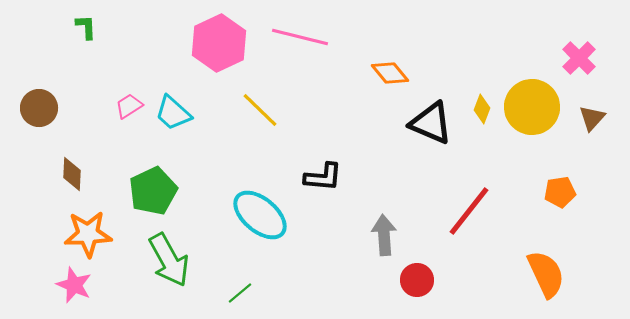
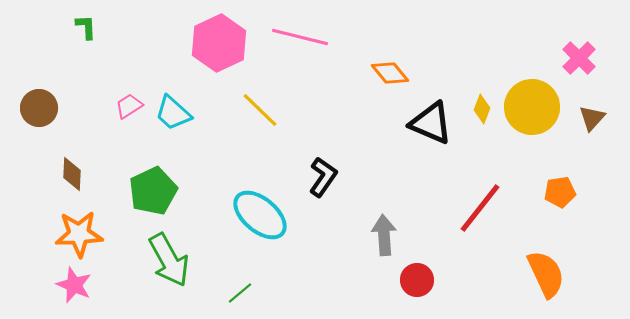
black L-shape: rotated 60 degrees counterclockwise
red line: moved 11 px right, 3 px up
orange star: moved 9 px left
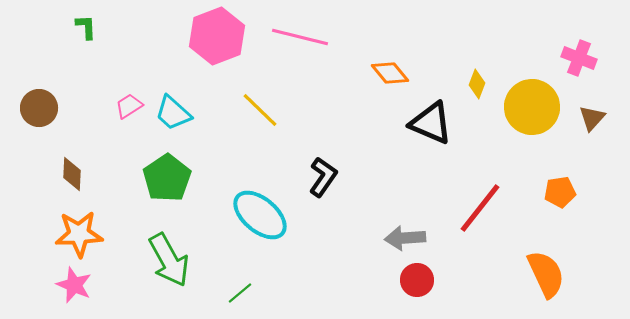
pink hexagon: moved 2 px left, 7 px up; rotated 4 degrees clockwise
pink cross: rotated 24 degrees counterclockwise
yellow diamond: moved 5 px left, 25 px up
green pentagon: moved 14 px right, 13 px up; rotated 9 degrees counterclockwise
gray arrow: moved 21 px right, 3 px down; rotated 90 degrees counterclockwise
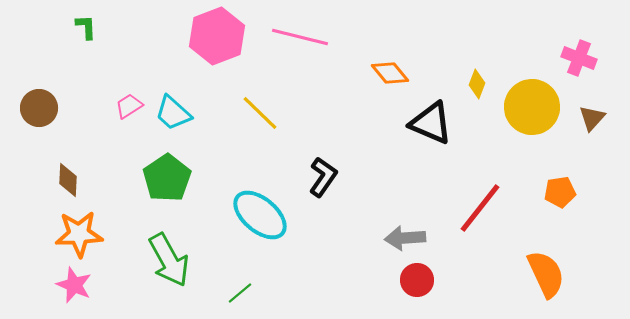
yellow line: moved 3 px down
brown diamond: moved 4 px left, 6 px down
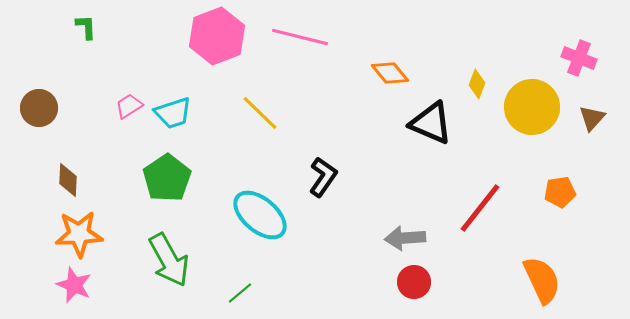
cyan trapezoid: rotated 60 degrees counterclockwise
orange semicircle: moved 4 px left, 6 px down
red circle: moved 3 px left, 2 px down
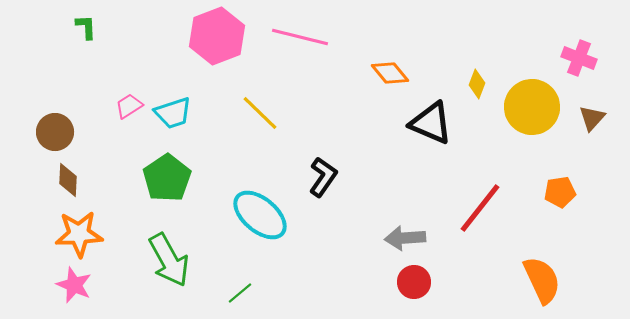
brown circle: moved 16 px right, 24 px down
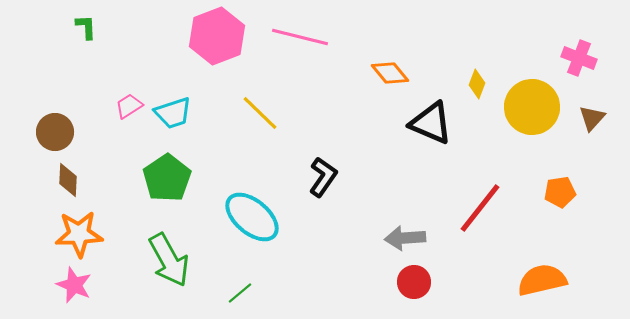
cyan ellipse: moved 8 px left, 2 px down
orange semicircle: rotated 78 degrees counterclockwise
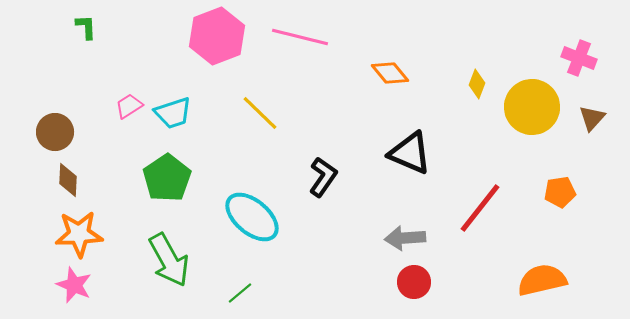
black triangle: moved 21 px left, 30 px down
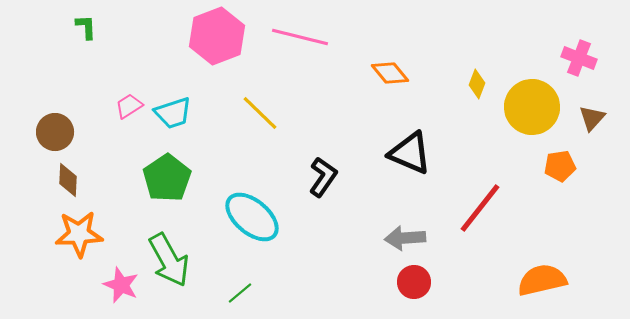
orange pentagon: moved 26 px up
pink star: moved 47 px right
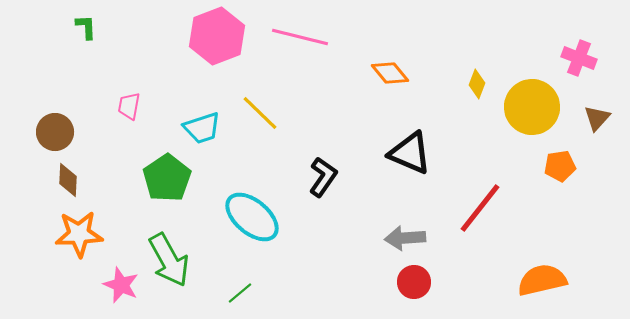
pink trapezoid: rotated 48 degrees counterclockwise
cyan trapezoid: moved 29 px right, 15 px down
brown triangle: moved 5 px right
